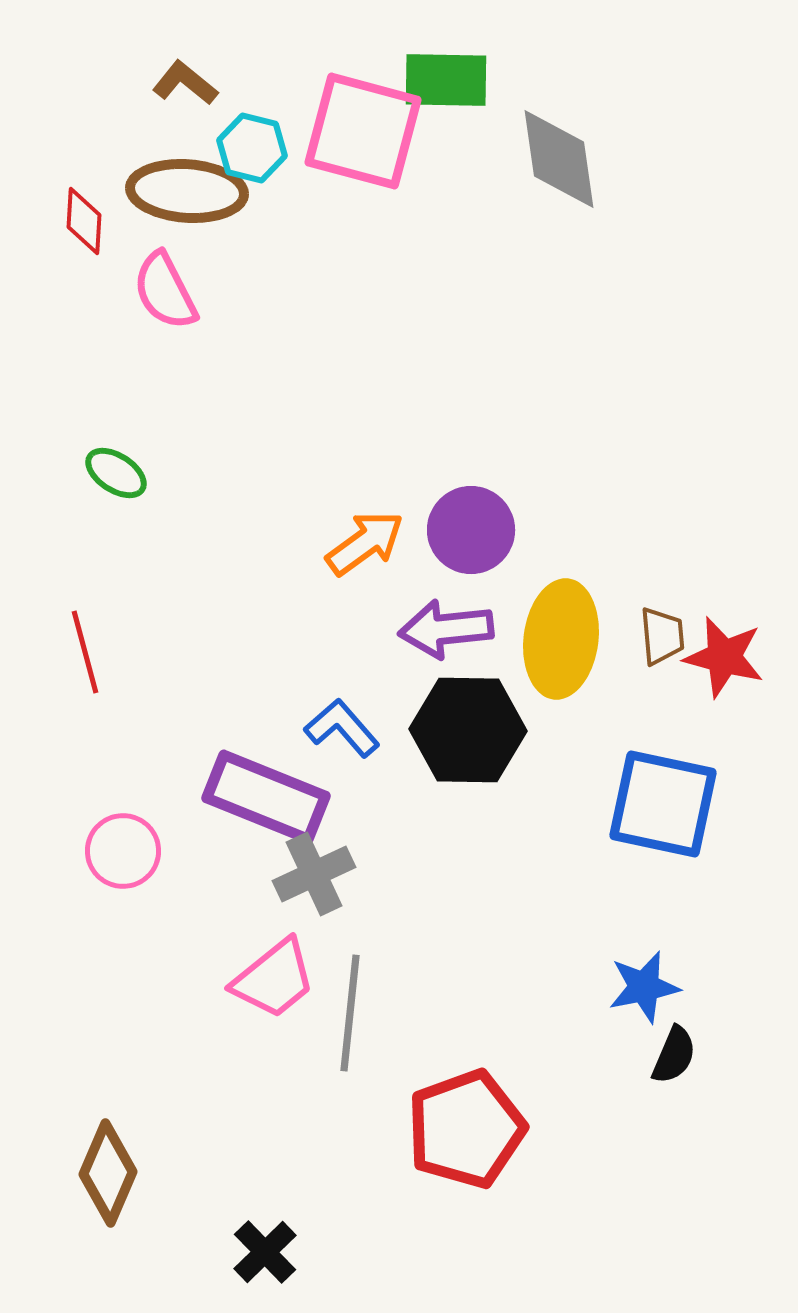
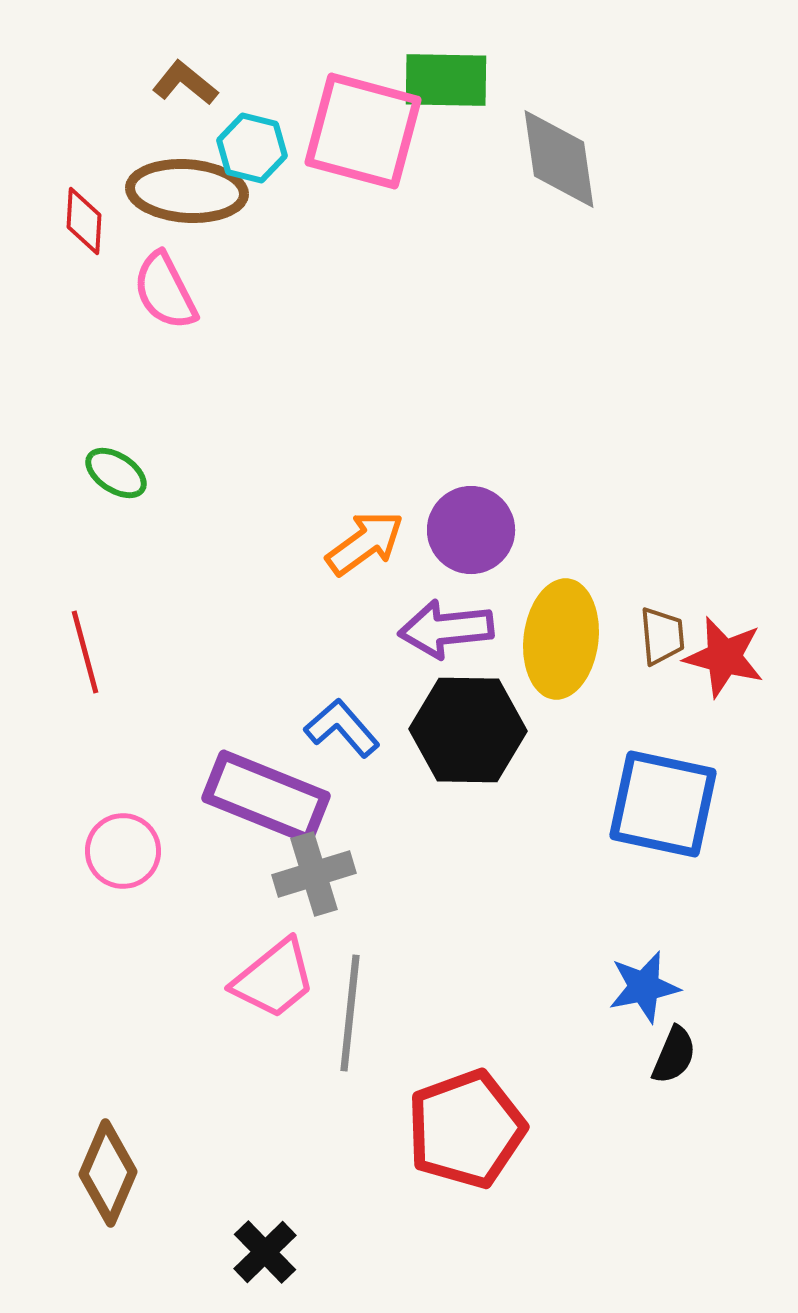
gray cross: rotated 8 degrees clockwise
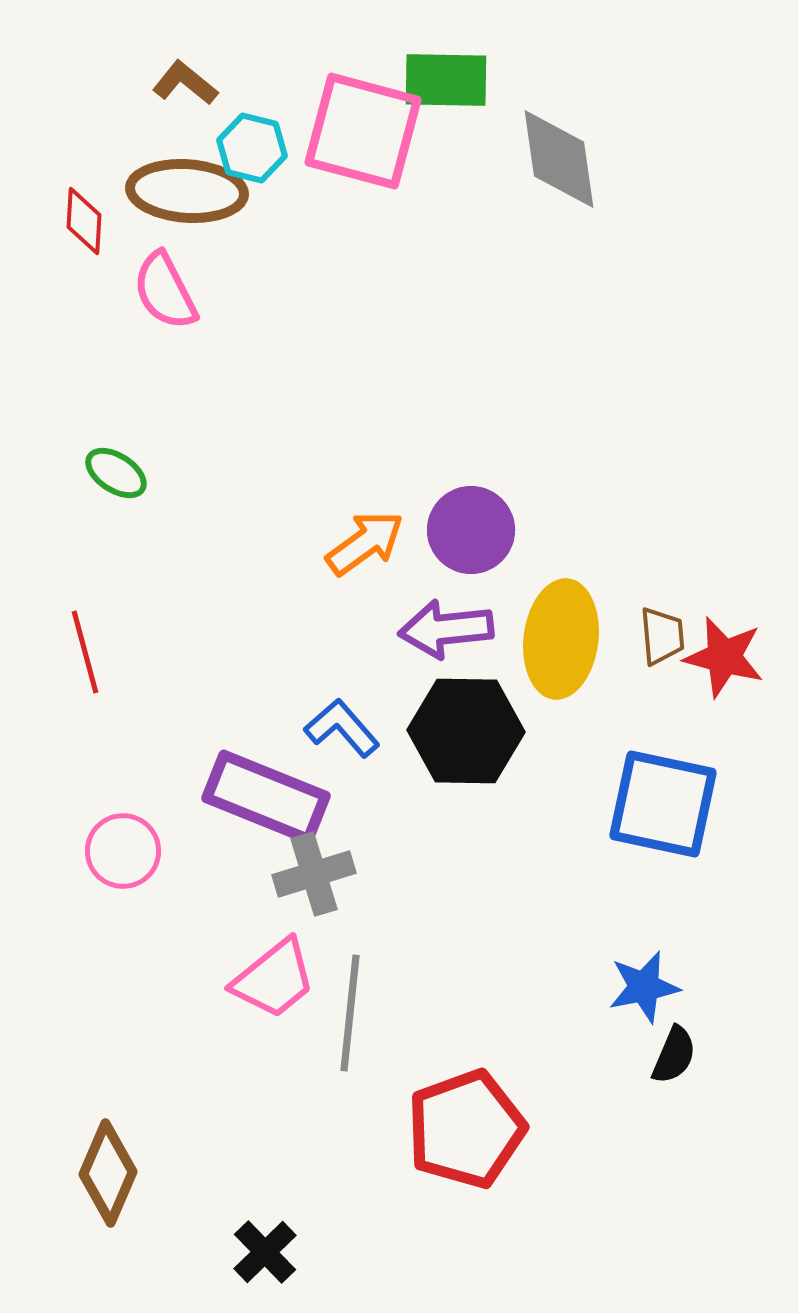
black hexagon: moved 2 px left, 1 px down
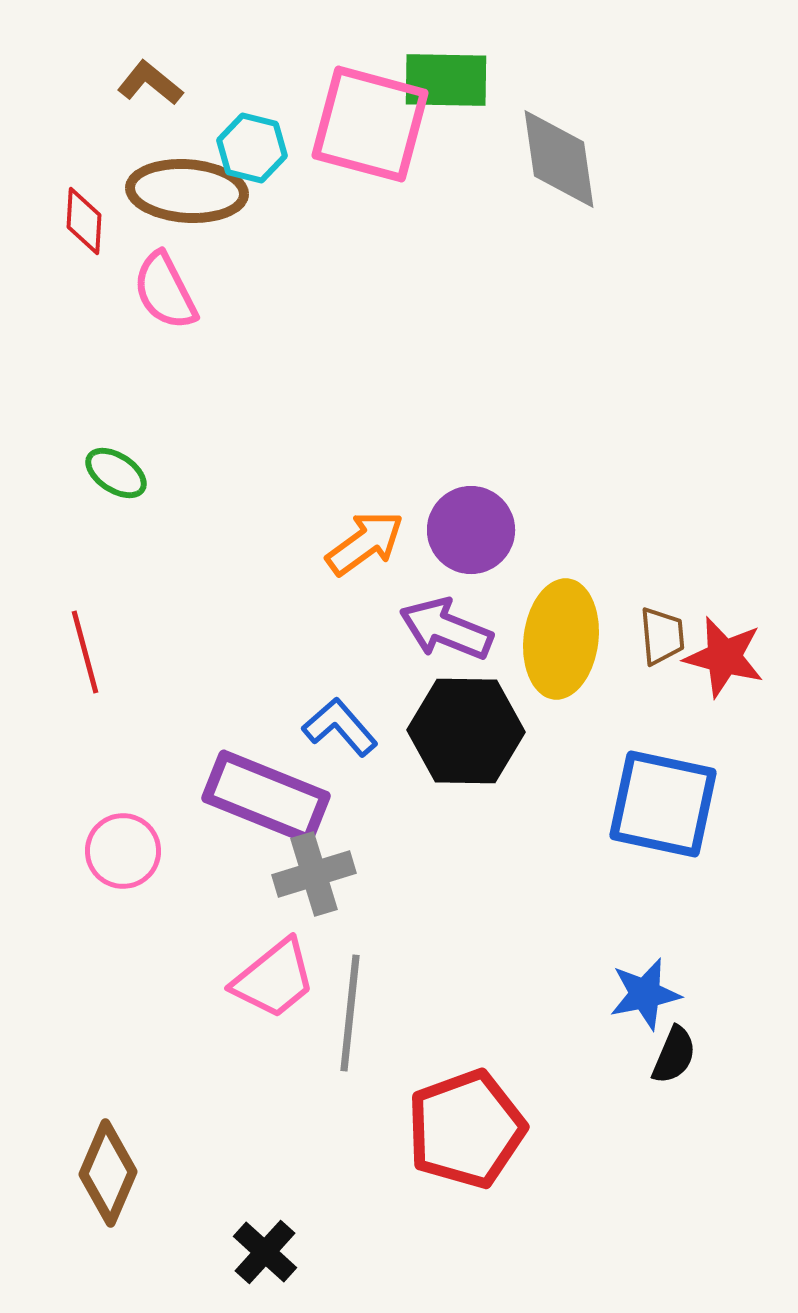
brown L-shape: moved 35 px left
pink square: moved 7 px right, 7 px up
purple arrow: rotated 28 degrees clockwise
blue L-shape: moved 2 px left, 1 px up
blue star: moved 1 px right, 7 px down
black cross: rotated 4 degrees counterclockwise
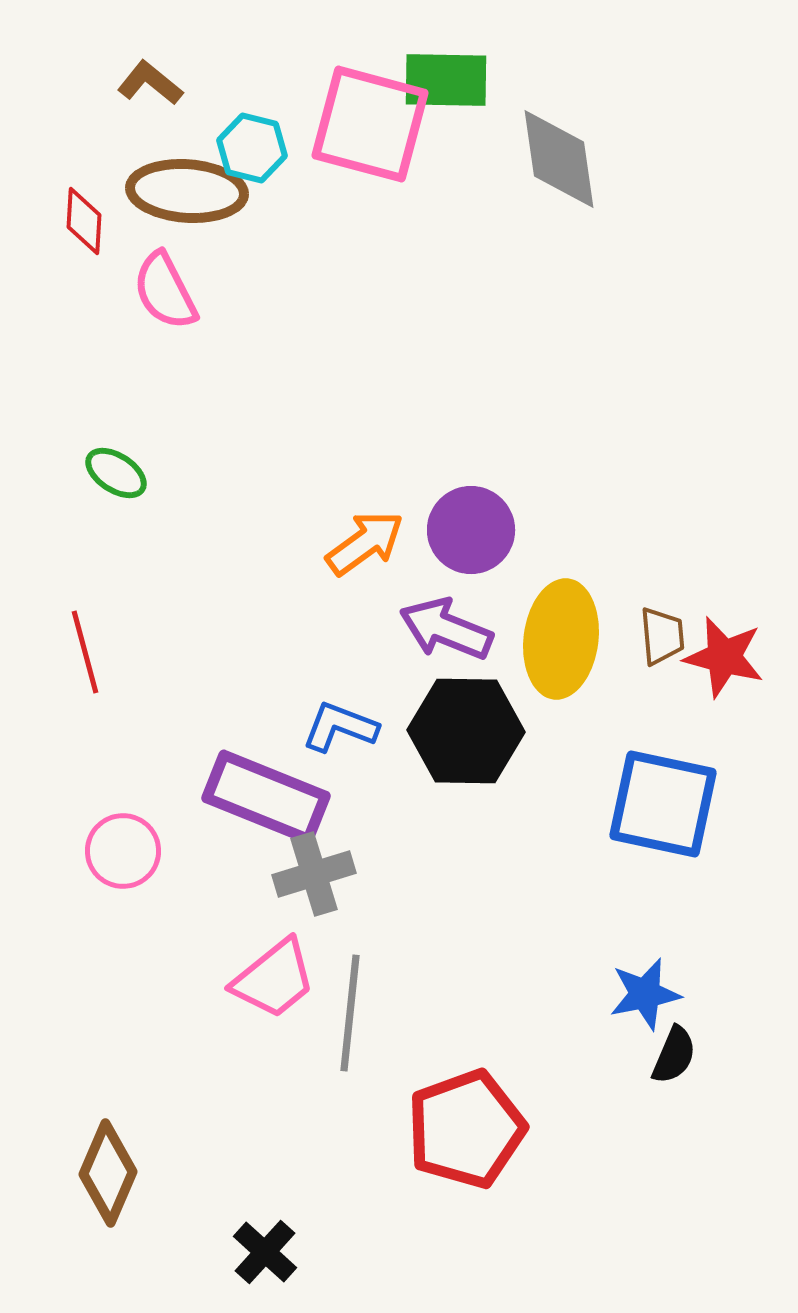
blue L-shape: rotated 28 degrees counterclockwise
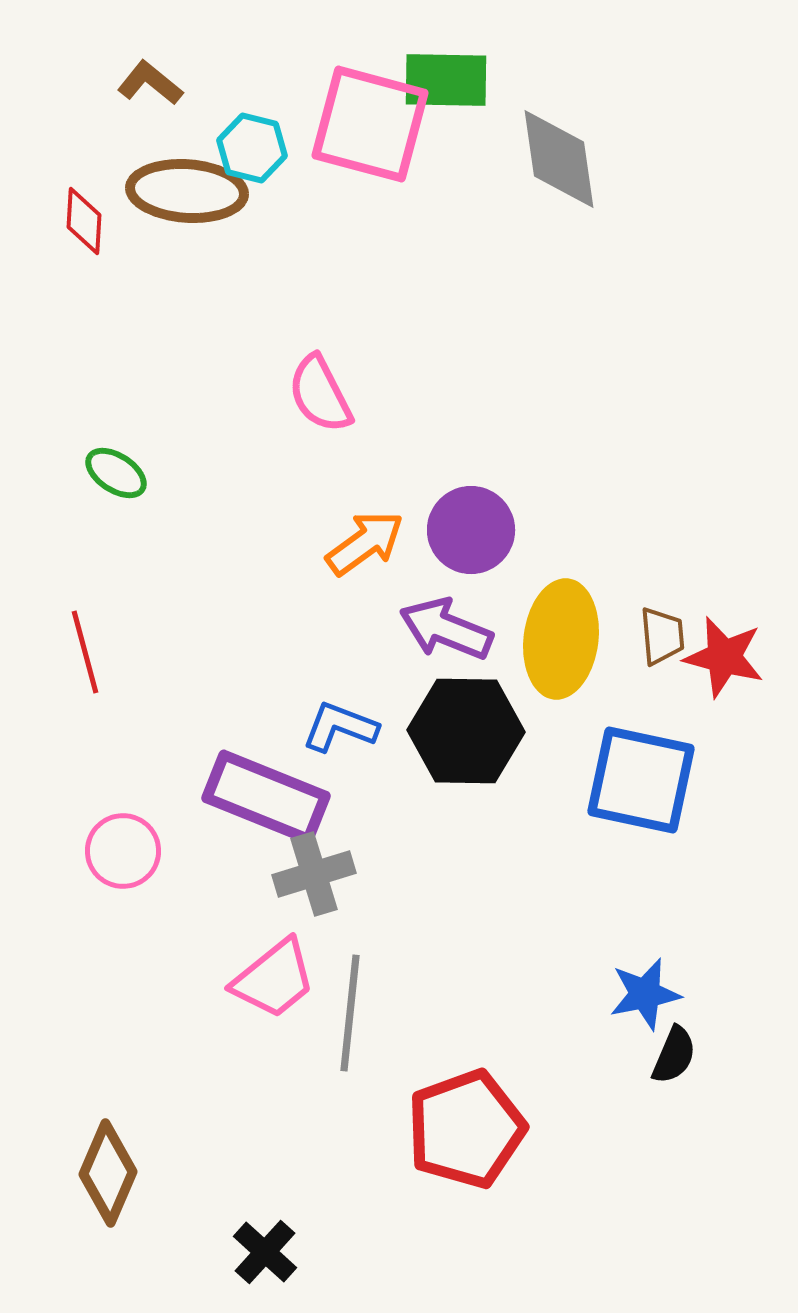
pink semicircle: moved 155 px right, 103 px down
blue square: moved 22 px left, 24 px up
